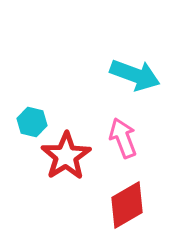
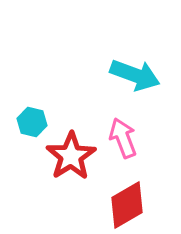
red star: moved 5 px right
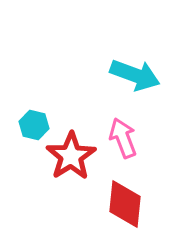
cyan hexagon: moved 2 px right, 3 px down
red diamond: moved 2 px left, 1 px up; rotated 54 degrees counterclockwise
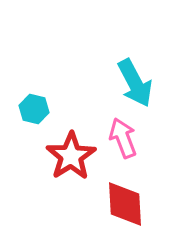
cyan arrow: moved 8 px down; rotated 42 degrees clockwise
cyan hexagon: moved 16 px up
red diamond: rotated 9 degrees counterclockwise
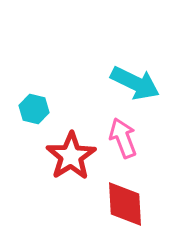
cyan arrow: rotated 36 degrees counterclockwise
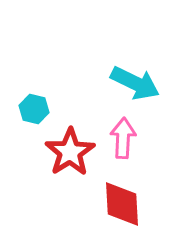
pink arrow: rotated 24 degrees clockwise
red star: moved 1 px left, 4 px up
red diamond: moved 3 px left
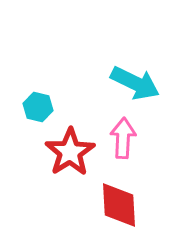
cyan hexagon: moved 4 px right, 2 px up
red diamond: moved 3 px left, 1 px down
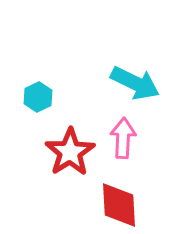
cyan hexagon: moved 10 px up; rotated 20 degrees clockwise
